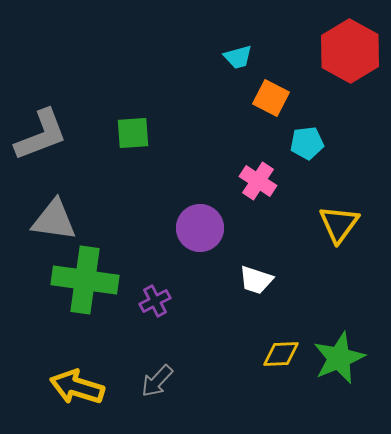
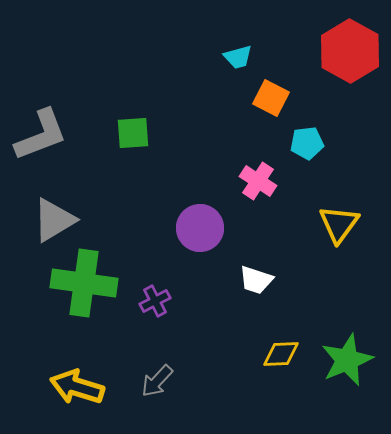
gray triangle: rotated 39 degrees counterclockwise
green cross: moved 1 px left, 3 px down
green star: moved 8 px right, 2 px down
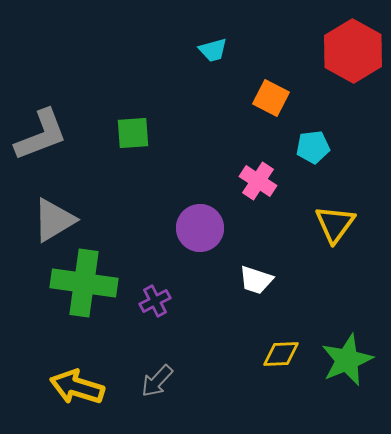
red hexagon: moved 3 px right
cyan trapezoid: moved 25 px left, 7 px up
cyan pentagon: moved 6 px right, 4 px down
yellow triangle: moved 4 px left
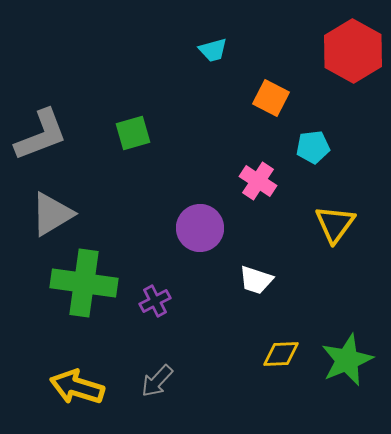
green square: rotated 12 degrees counterclockwise
gray triangle: moved 2 px left, 6 px up
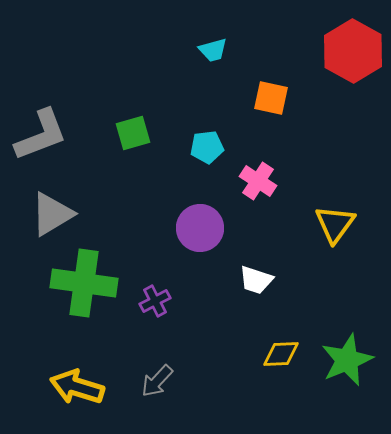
orange square: rotated 15 degrees counterclockwise
cyan pentagon: moved 106 px left
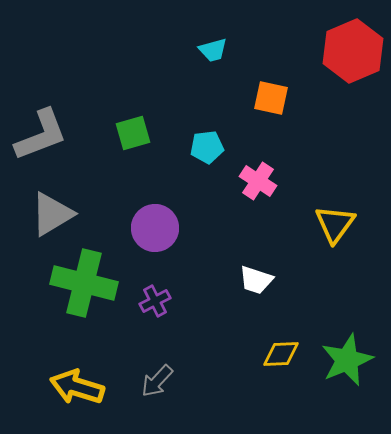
red hexagon: rotated 8 degrees clockwise
purple circle: moved 45 px left
green cross: rotated 6 degrees clockwise
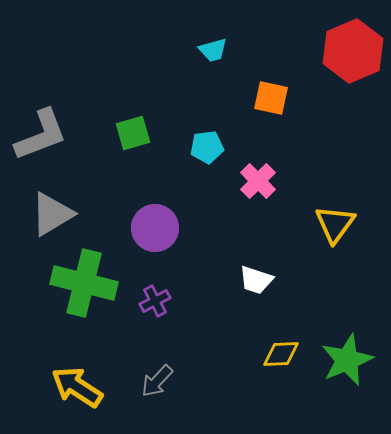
pink cross: rotated 12 degrees clockwise
yellow arrow: rotated 16 degrees clockwise
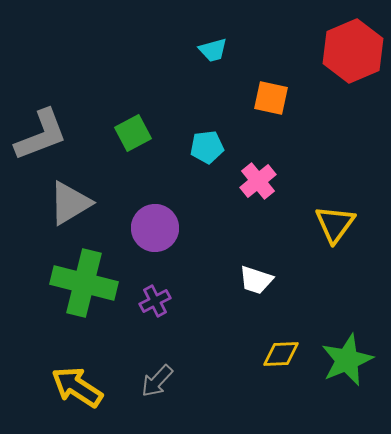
green square: rotated 12 degrees counterclockwise
pink cross: rotated 6 degrees clockwise
gray triangle: moved 18 px right, 11 px up
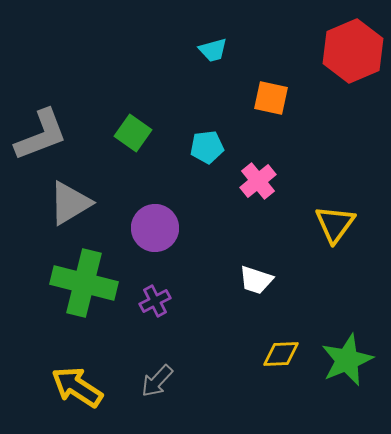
green square: rotated 27 degrees counterclockwise
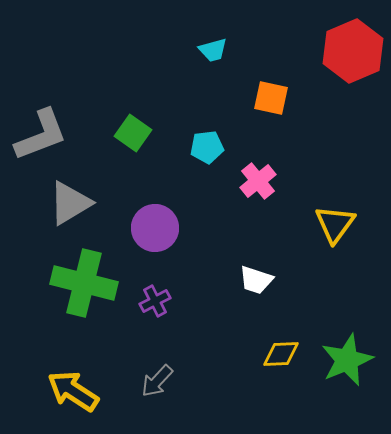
yellow arrow: moved 4 px left, 4 px down
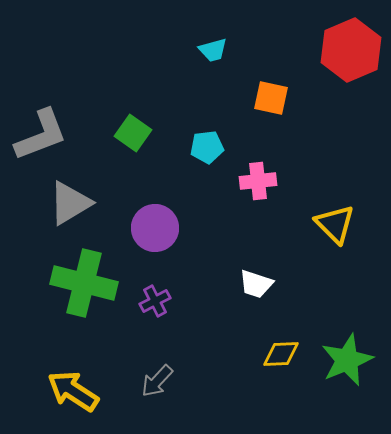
red hexagon: moved 2 px left, 1 px up
pink cross: rotated 33 degrees clockwise
yellow triangle: rotated 21 degrees counterclockwise
white trapezoid: moved 4 px down
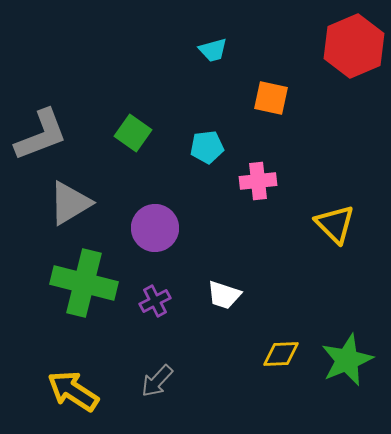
red hexagon: moved 3 px right, 4 px up
white trapezoid: moved 32 px left, 11 px down
